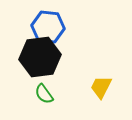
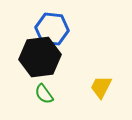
blue hexagon: moved 4 px right, 2 px down
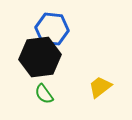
yellow trapezoid: moved 1 px left; rotated 25 degrees clockwise
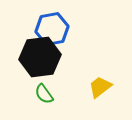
blue hexagon: rotated 16 degrees counterclockwise
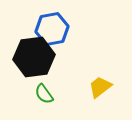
black hexagon: moved 6 px left
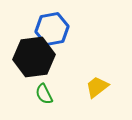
yellow trapezoid: moved 3 px left
green semicircle: rotated 10 degrees clockwise
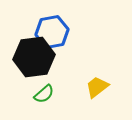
blue hexagon: moved 3 px down
green semicircle: rotated 105 degrees counterclockwise
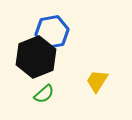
black hexagon: moved 2 px right; rotated 15 degrees counterclockwise
yellow trapezoid: moved 6 px up; rotated 20 degrees counterclockwise
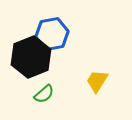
blue hexagon: moved 2 px down
black hexagon: moved 5 px left
